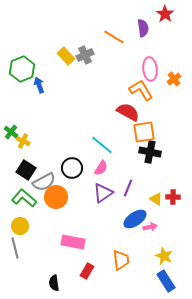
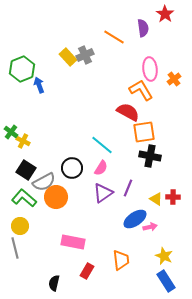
yellow rectangle: moved 2 px right, 1 px down
black cross: moved 4 px down
black semicircle: rotated 21 degrees clockwise
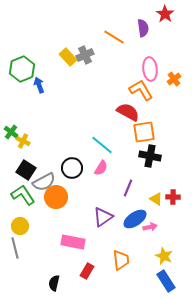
purple triangle: moved 24 px down
green L-shape: moved 1 px left, 3 px up; rotated 15 degrees clockwise
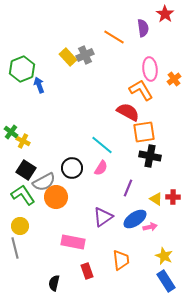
red rectangle: rotated 49 degrees counterclockwise
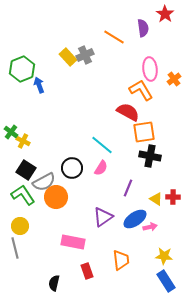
yellow star: rotated 18 degrees counterclockwise
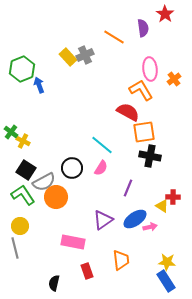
yellow triangle: moved 6 px right, 7 px down
purple triangle: moved 3 px down
yellow star: moved 3 px right, 6 px down
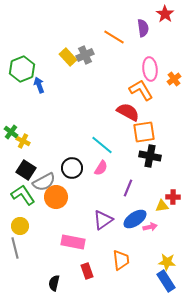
yellow triangle: rotated 40 degrees counterclockwise
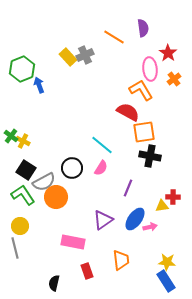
red star: moved 3 px right, 39 px down
green cross: moved 4 px down
blue ellipse: rotated 20 degrees counterclockwise
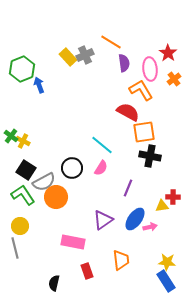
purple semicircle: moved 19 px left, 35 px down
orange line: moved 3 px left, 5 px down
